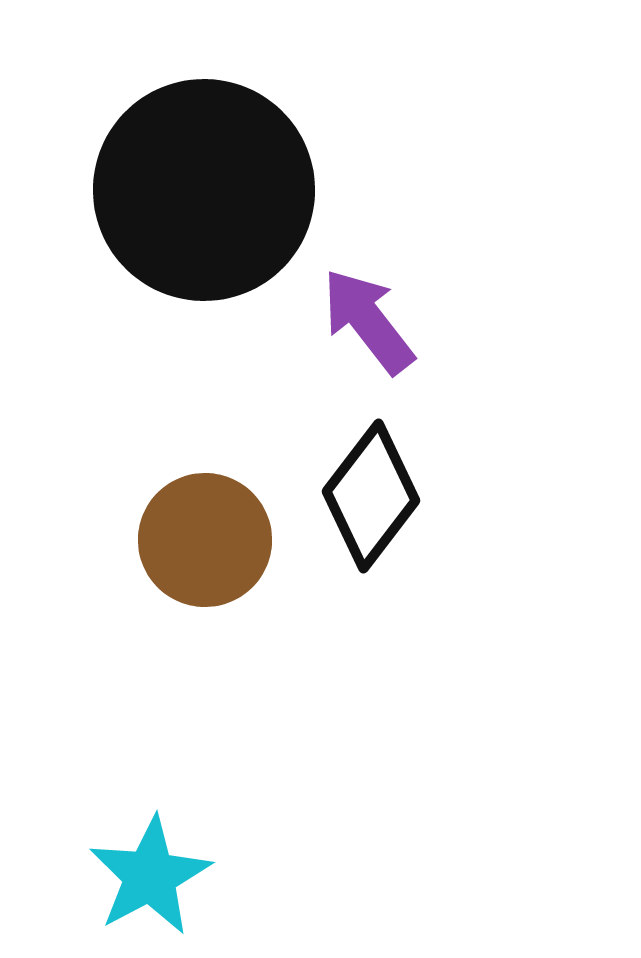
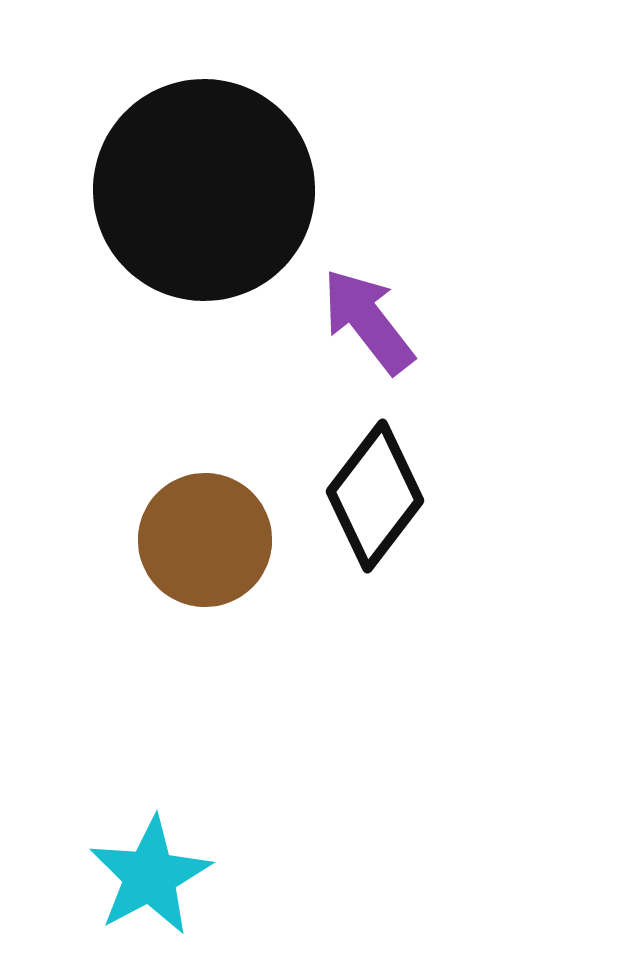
black diamond: moved 4 px right
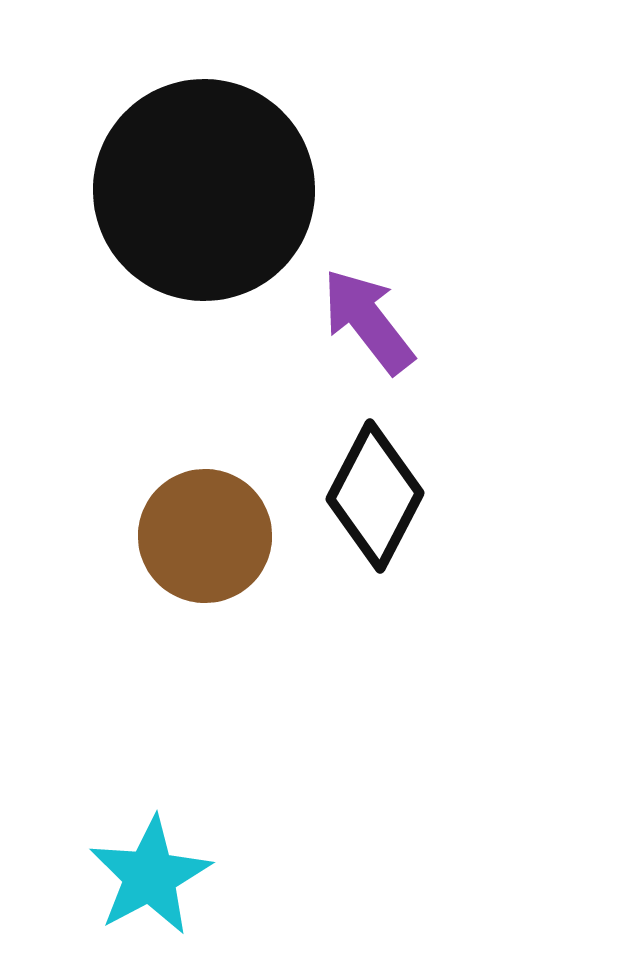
black diamond: rotated 10 degrees counterclockwise
brown circle: moved 4 px up
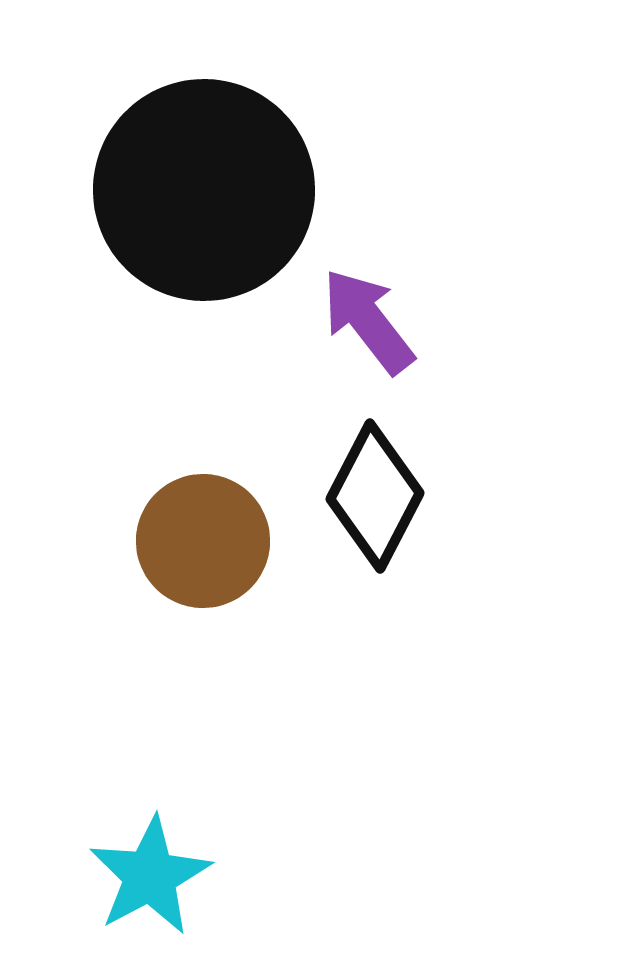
brown circle: moved 2 px left, 5 px down
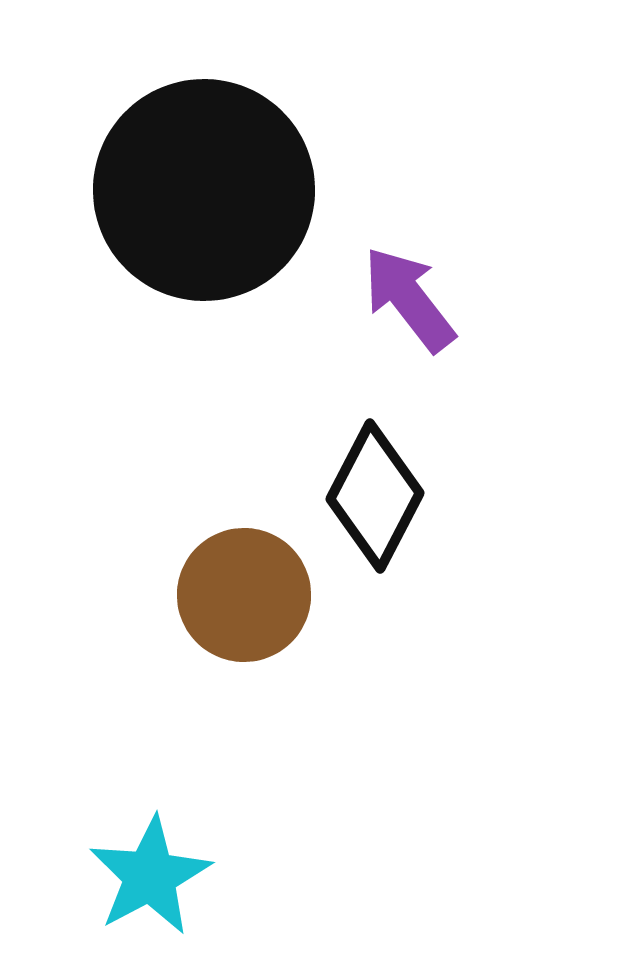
purple arrow: moved 41 px right, 22 px up
brown circle: moved 41 px right, 54 px down
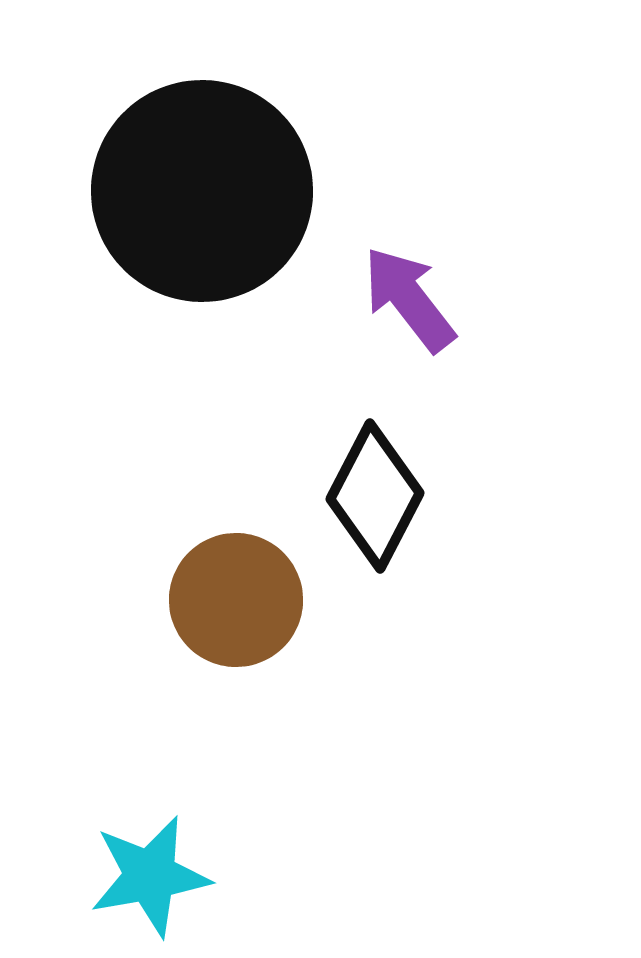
black circle: moved 2 px left, 1 px down
brown circle: moved 8 px left, 5 px down
cyan star: rotated 18 degrees clockwise
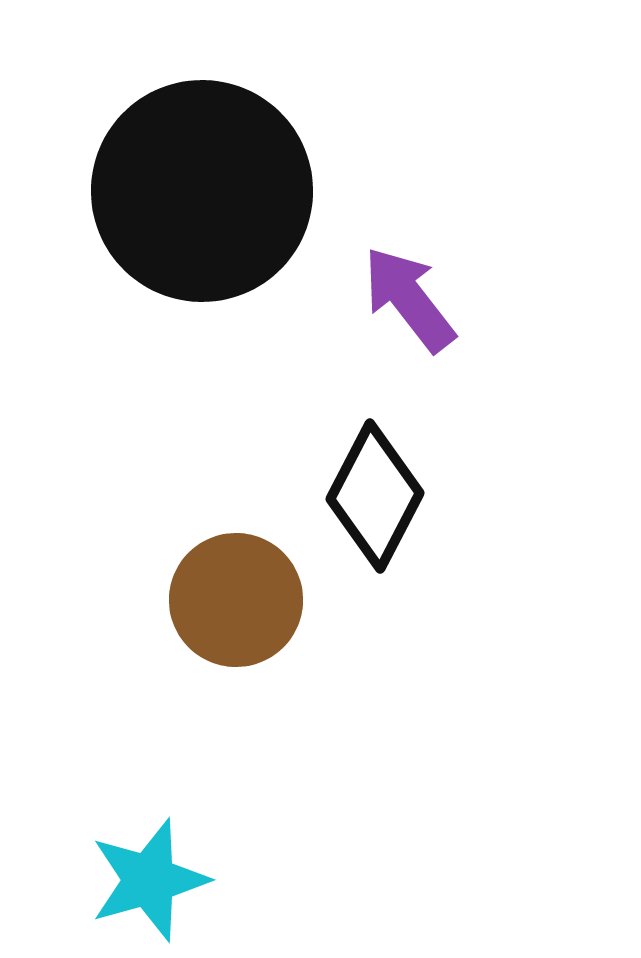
cyan star: moved 1 px left, 4 px down; rotated 6 degrees counterclockwise
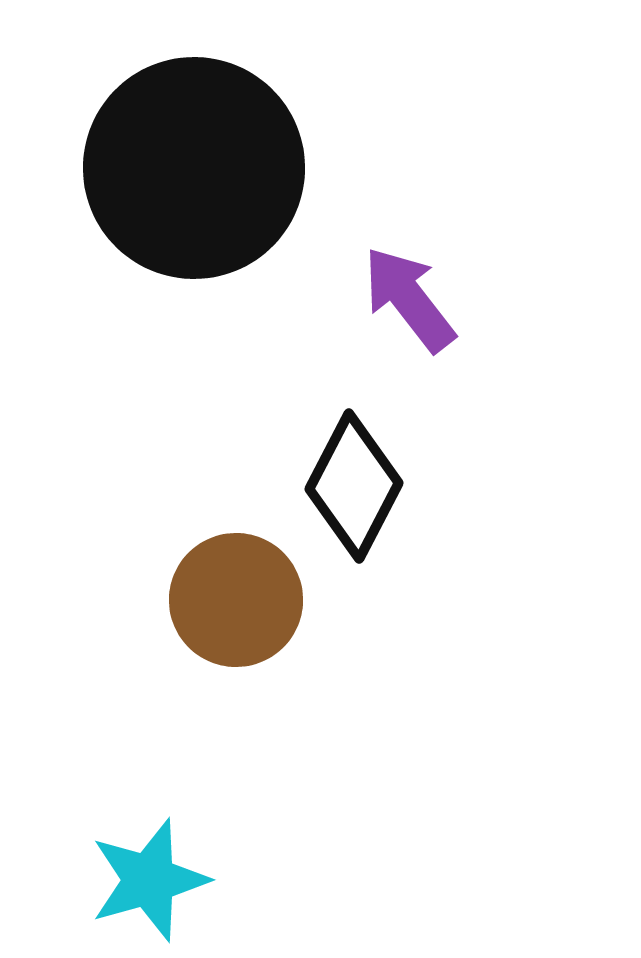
black circle: moved 8 px left, 23 px up
black diamond: moved 21 px left, 10 px up
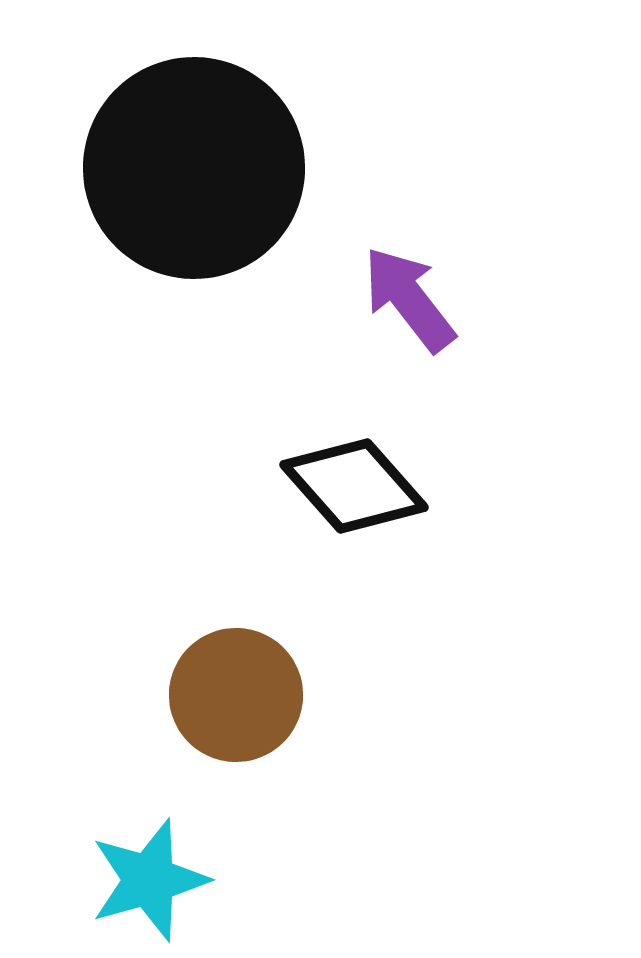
black diamond: rotated 69 degrees counterclockwise
brown circle: moved 95 px down
